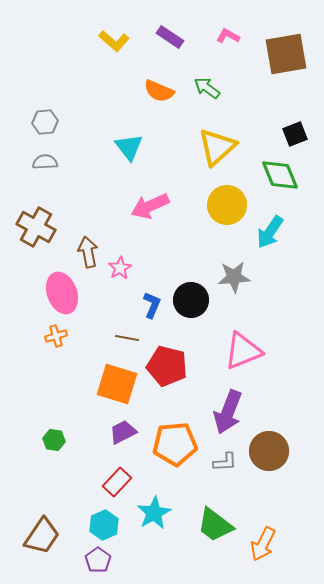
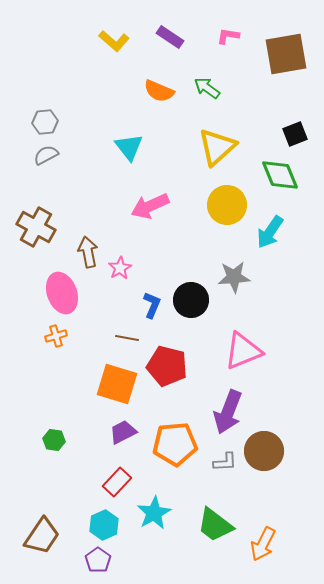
pink L-shape: rotated 20 degrees counterclockwise
gray semicircle: moved 1 px right, 7 px up; rotated 25 degrees counterclockwise
brown circle: moved 5 px left
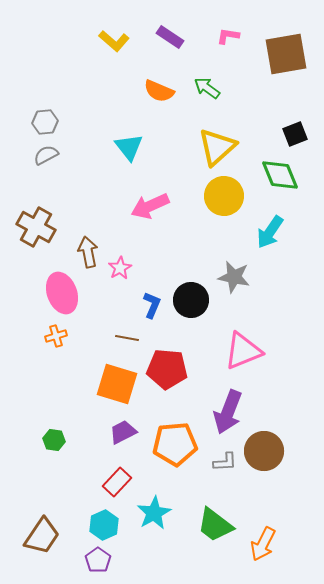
yellow circle: moved 3 px left, 9 px up
gray star: rotated 16 degrees clockwise
red pentagon: moved 3 px down; rotated 9 degrees counterclockwise
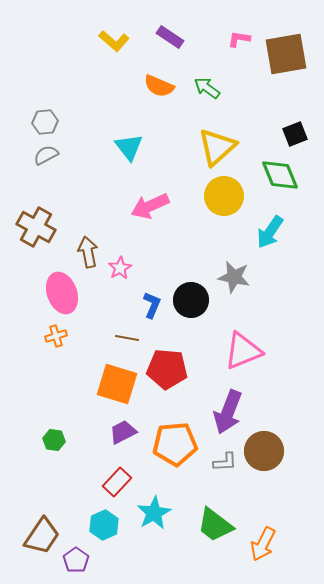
pink L-shape: moved 11 px right, 3 px down
orange semicircle: moved 5 px up
purple pentagon: moved 22 px left
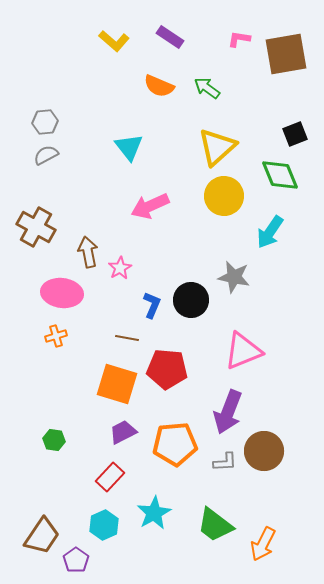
pink ellipse: rotated 63 degrees counterclockwise
red rectangle: moved 7 px left, 5 px up
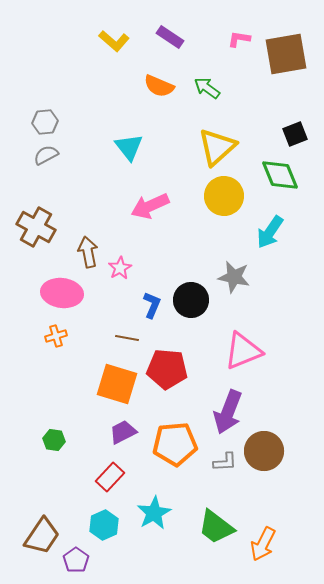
green trapezoid: moved 1 px right, 2 px down
